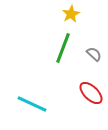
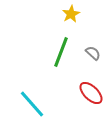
green line: moved 2 px left, 4 px down
gray semicircle: moved 1 px left, 1 px up
cyan line: rotated 24 degrees clockwise
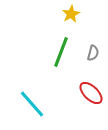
gray semicircle: rotated 63 degrees clockwise
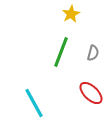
cyan line: moved 2 px right, 1 px up; rotated 12 degrees clockwise
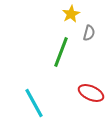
gray semicircle: moved 4 px left, 20 px up
red ellipse: rotated 20 degrees counterclockwise
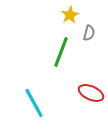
yellow star: moved 1 px left, 1 px down
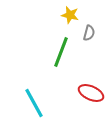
yellow star: rotated 30 degrees counterclockwise
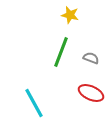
gray semicircle: moved 2 px right, 25 px down; rotated 84 degrees counterclockwise
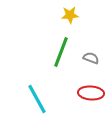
yellow star: rotated 18 degrees counterclockwise
red ellipse: rotated 20 degrees counterclockwise
cyan line: moved 3 px right, 4 px up
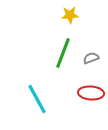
green line: moved 2 px right, 1 px down
gray semicircle: rotated 42 degrees counterclockwise
